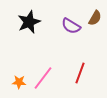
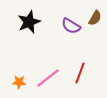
pink line: moved 5 px right; rotated 15 degrees clockwise
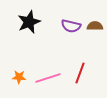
brown semicircle: moved 8 px down; rotated 119 degrees counterclockwise
purple semicircle: rotated 18 degrees counterclockwise
pink line: rotated 20 degrees clockwise
orange star: moved 5 px up
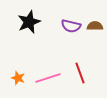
red line: rotated 40 degrees counterclockwise
orange star: moved 1 px left, 1 px down; rotated 16 degrees clockwise
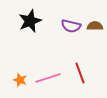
black star: moved 1 px right, 1 px up
orange star: moved 2 px right, 2 px down
